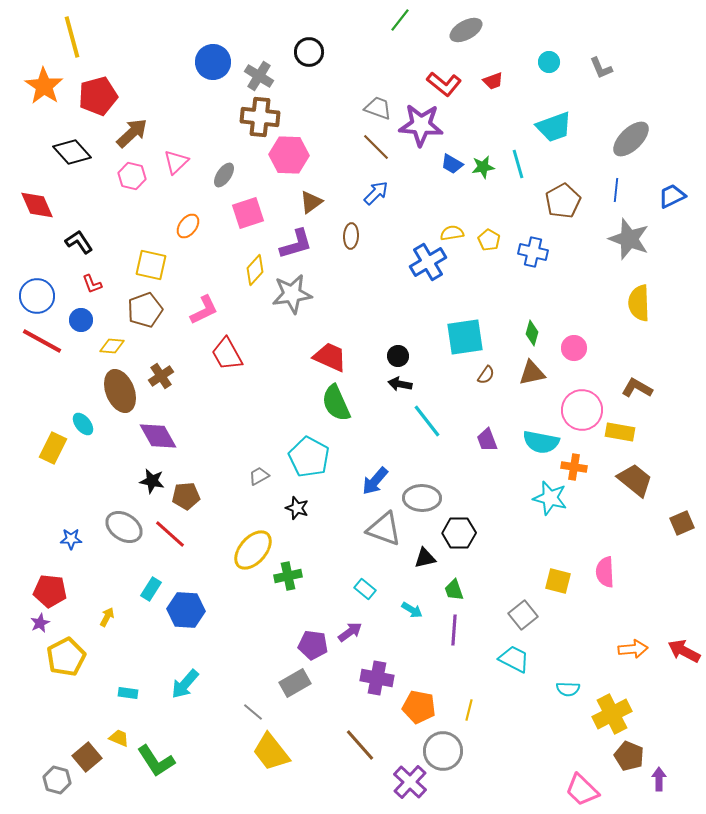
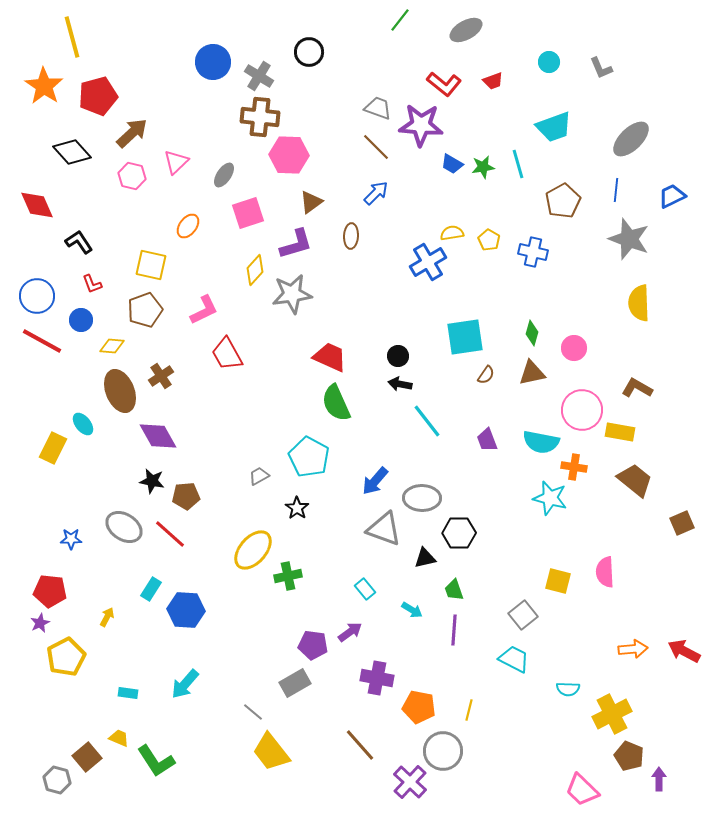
black star at (297, 508): rotated 15 degrees clockwise
cyan rectangle at (365, 589): rotated 10 degrees clockwise
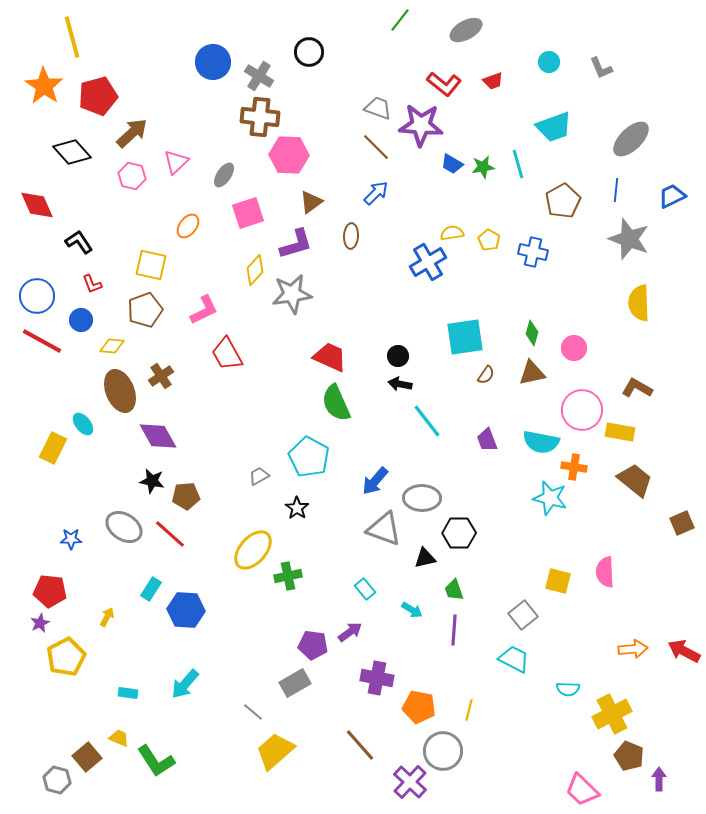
yellow trapezoid at (271, 752): moved 4 px right, 1 px up; rotated 87 degrees clockwise
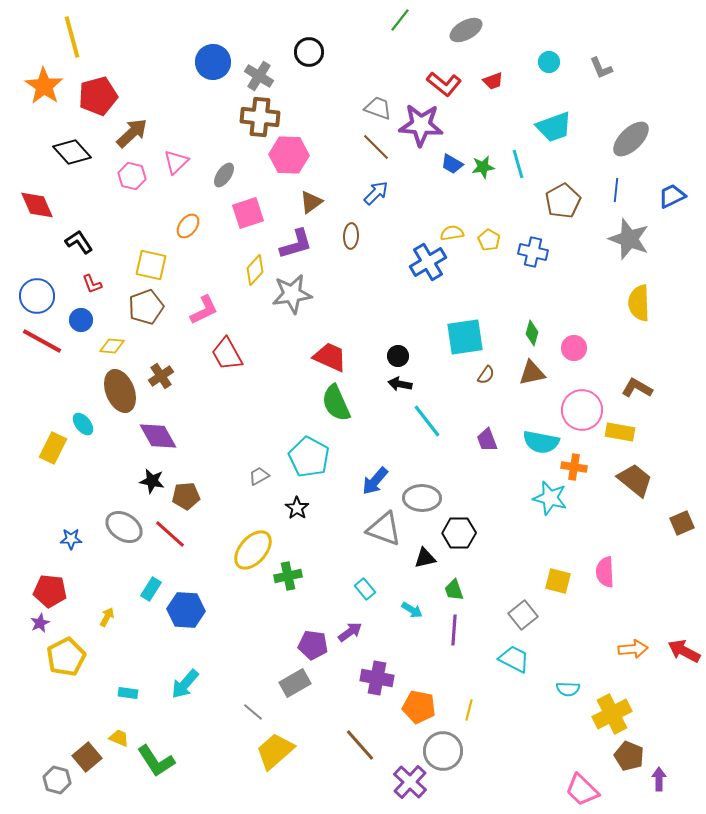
brown pentagon at (145, 310): moved 1 px right, 3 px up
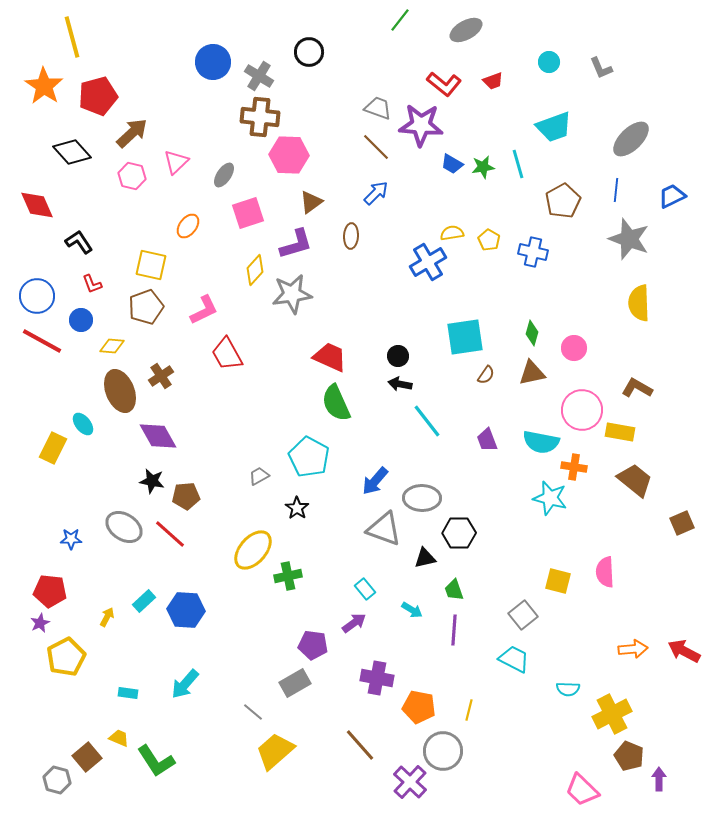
cyan rectangle at (151, 589): moved 7 px left, 12 px down; rotated 15 degrees clockwise
purple arrow at (350, 632): moved 4 px right, 9 px up
